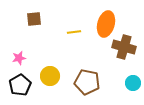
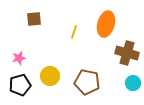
yellow line: rotated 64 degrees counterclockwise
brown cross: moved 3 px right, 6 px down
black pentagon: rotated 15 degrees clockwise
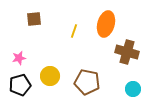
yellow line: moved 1 px up
brown cross: moved 1 px up
cyan circle: moved 6 px down
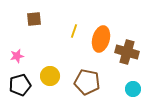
orange ellipse: moved 5 px left, 15 px down
pink star: moved 2 px left, 2 px up
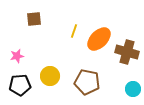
orange ellipse: moved 2 px left; rotated 30 degrees clockwise
black pentagon: rotated 10 degrees clockwise
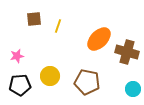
yellow line: moved 16 px left, 5 px up
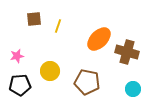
yellow circle: moved 5 px up
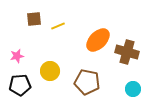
yellow line: rotated 48 degrees clockwise
orange ellipse: moved 1 px left, 1 px down
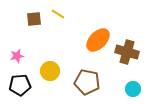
yellow line: moved 12 px up; rotated 56 degrees clockwise
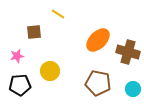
brown square: moved 13 px down
brown cross: moved 1 px right
brown pentagon: moved 11 px right, 1 px down
